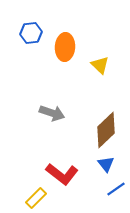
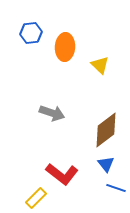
brown diamond: rotated 6 degrees clockwise
blue line: moved 1 px up; rotated 54 degrees clockwise
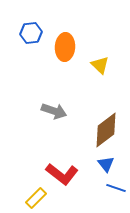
gray arrow: moved 2 px right, 2 px up
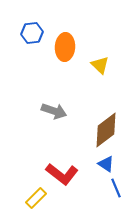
blue hexagon: moved 1 px right
blue triangle: rotated 18 degrees counterclockwise
blue line: rotated 48 degrees clockwise
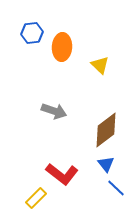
orange ellipse: moved 3 px left
blue triangle: rotated 18 degrees clockwise
blue line: rotated 24 degrees counterclockwise
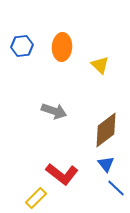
blue hexagon: moved 10 px left, 13 px down
